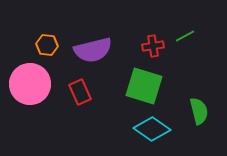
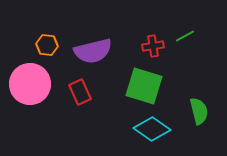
purple semicircle: moved 1 px down
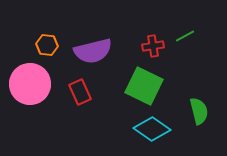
green square: rotated 9 degrees clockwise
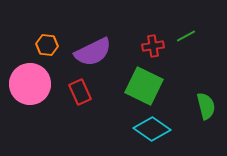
green line: moved 1 px right
purple semicircle: moved 1 px down; rotated 12 degrees counterclockwise
green semicircle: moved 7 px right, 5 px up
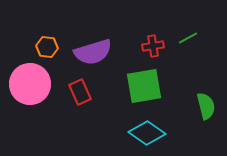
green line: moved 2 px right, 2 px down
orange hexagon: moved 2 px down
purple semicircle: rotated 9 degrees clockwise
green square: rotated 36 degrees counterclockwise
cyan diamond: moved 5 px left, 4 px down
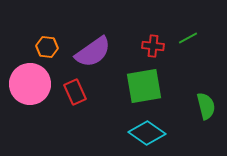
red cross: rotated 15 degrees clockwise
purple semicircle: rotated 18 degrees counterclockwise
red rectangle: moved 5 px left
